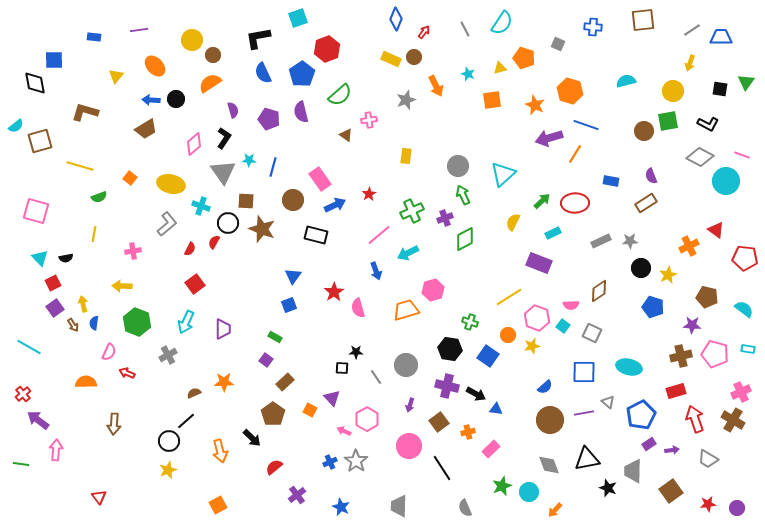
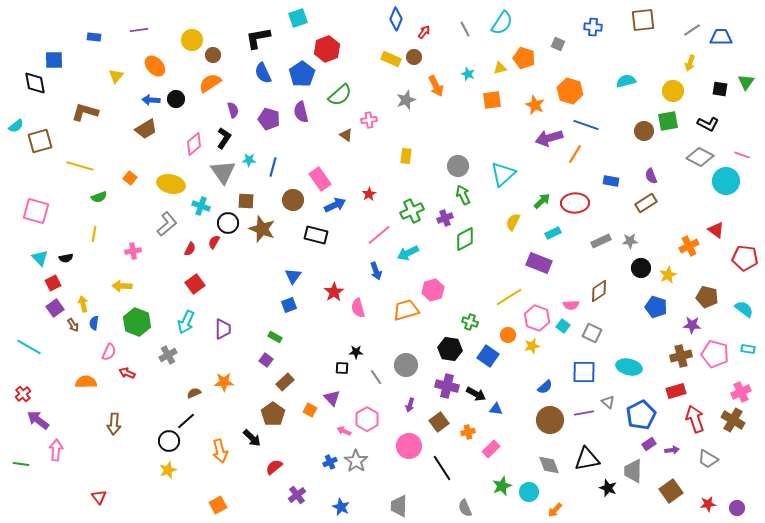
blue pentagon at (653, 307): moved 3 px right
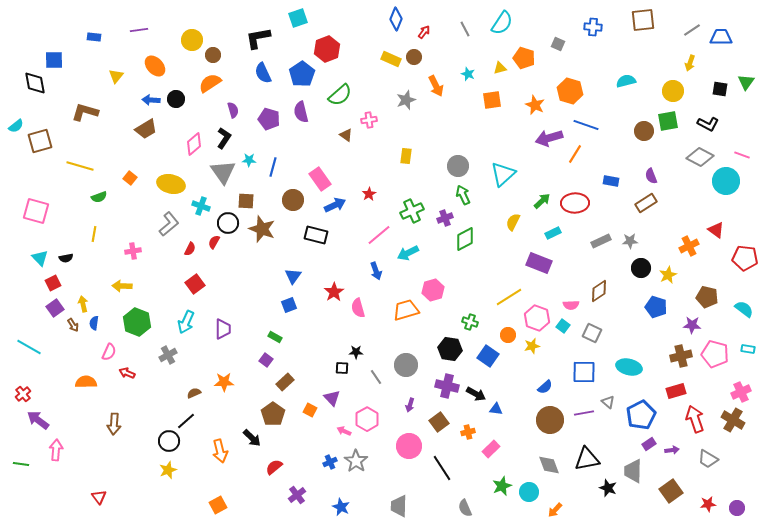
gray L-shape at (167, 224): moved 2 px right
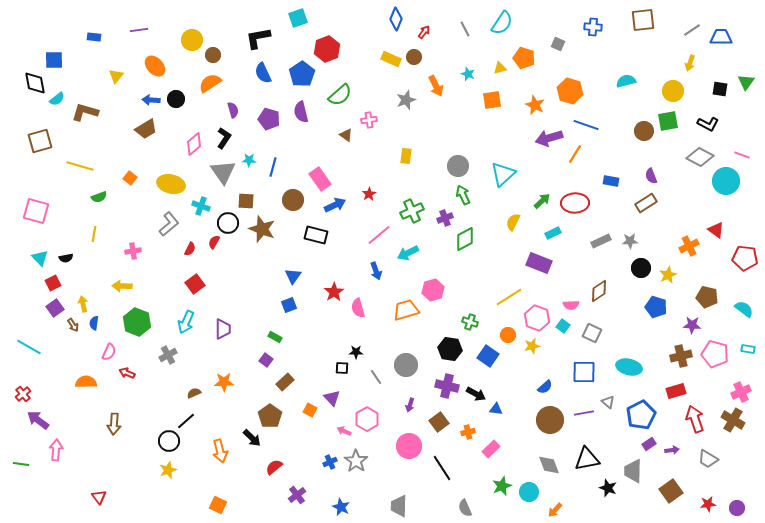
cyan semicircle at (16, 126): moved 41 px right, 27 px up
brown pentagon at (273, 414): moved 3 px left, 2 px down
orange square at (218, 505): rotated 36 degrees counterclockwise
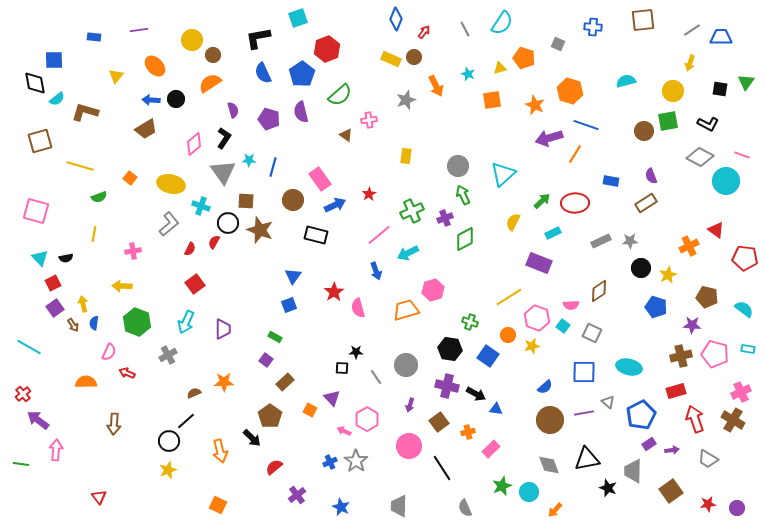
brown star at (262, 229): moved 2 px left, 1 px down
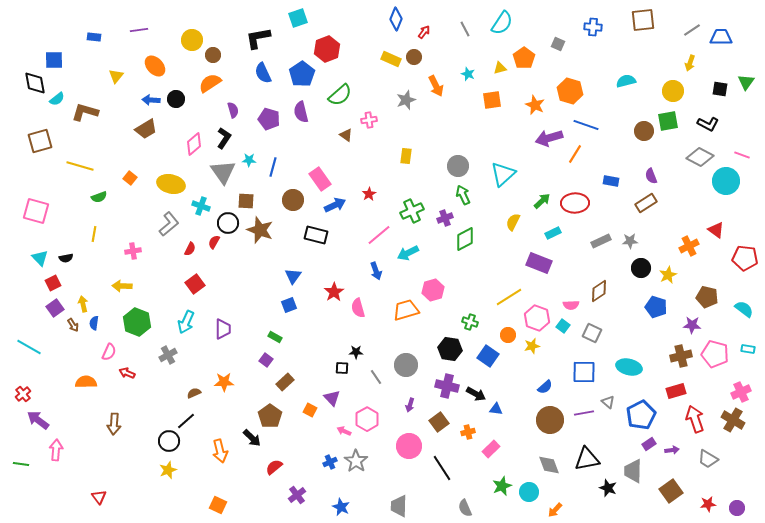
orange pentagon at (524, 58): rotated 20 degrees clockwise
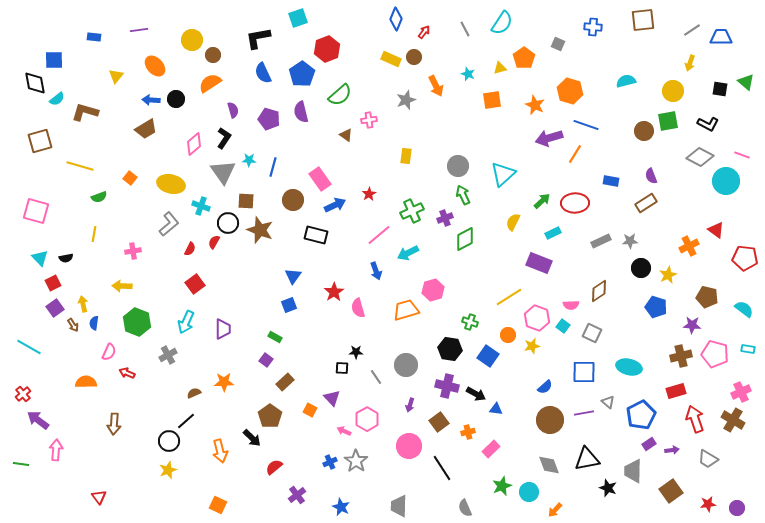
green triangle at (746, 82): rotated 24 degrees counterclockwise
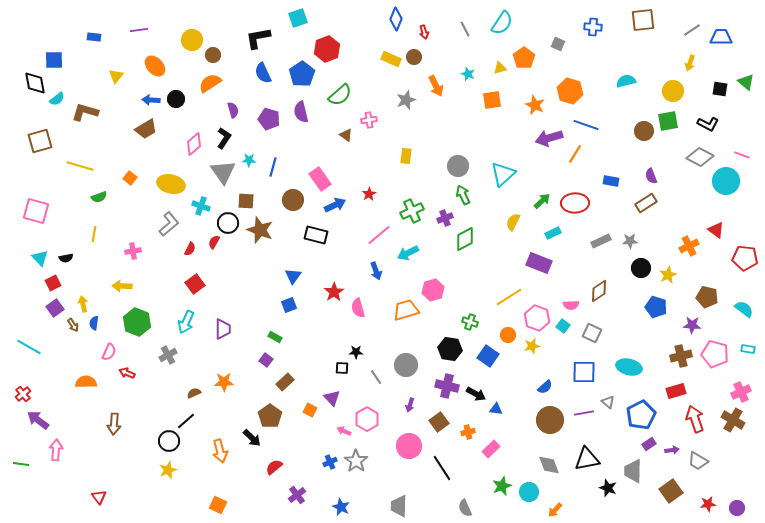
red arrow at (424, 32): rotated 128 degrees clockwise
gray trapezoid at (708, 459): moved 10 px left, 2 px down
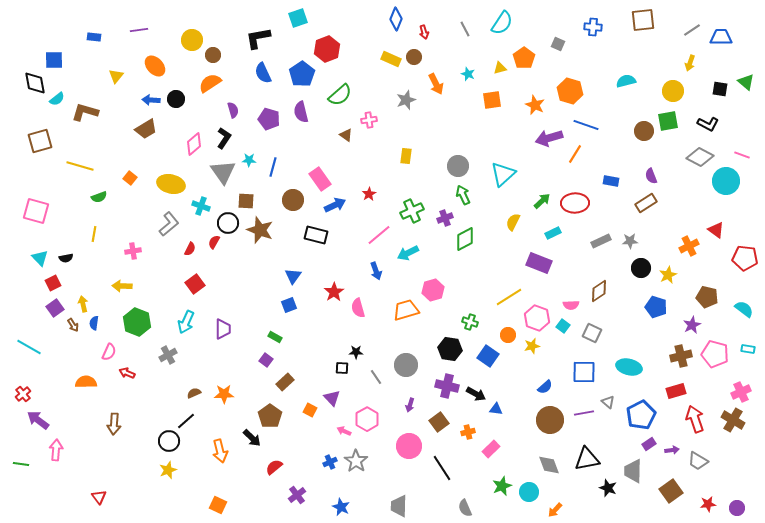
orange arrow at (436, 86): moved 2 px up
purple star at (692, 325): rotated 30 degrees counterclockwise
orange star at (224, 382): moved 12 px down
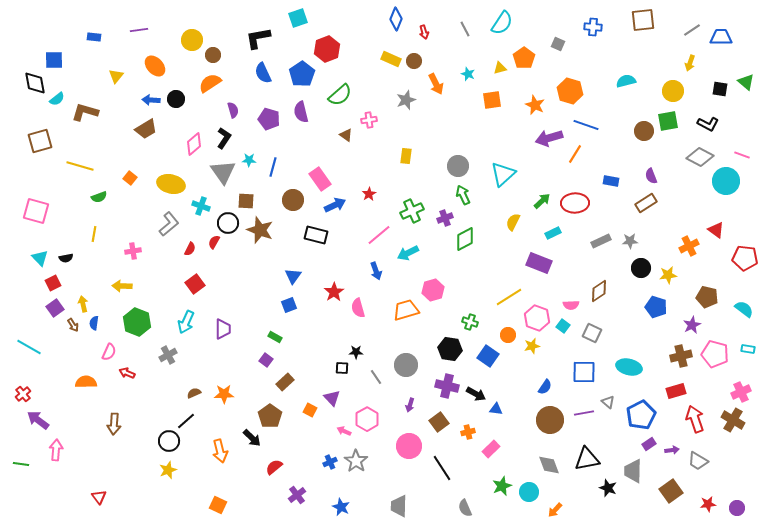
brown circle at (414, 57): moved 4 px down
yellow star at (668, 275): rotated 18 degrees clockwise
blue semicircle at (545, 387): rotated 14 degrees counterclockwise
